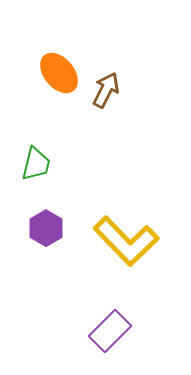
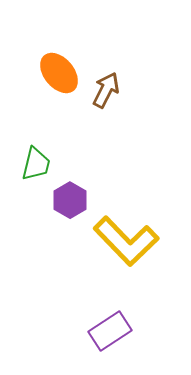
purple hexagon: moved 24 px right, 28 px up
purple rectangle: rotated 12 degrees clockwise
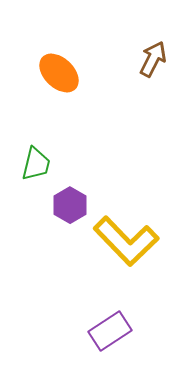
orange ellipse: rotated 6 degrees counterclockwise
brown arrow: moved 47 px right, 31 px up
purple hexagon: moved 5 px down
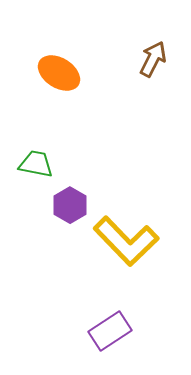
orange ellipse: rotated 12 degrees counterclockwise
green trapezoid: rotated 93 degrees counterclockwise
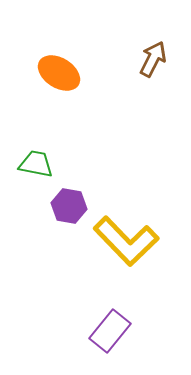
purple hexagon: moved 1 px left, 1 px down; rotated 20 degrees counterclockwise
purple rectangle: rotated 18 degrees counterclockwise
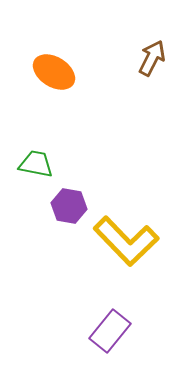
brown arrow: moved 1 px left, 1 px up
orange ellipse: moved 5 px left, 1 px up
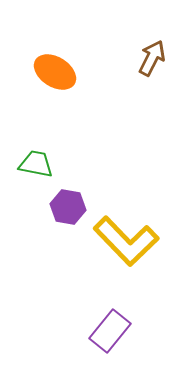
orange ellipse: moved 1 px right
purple hexagon: moved 1 px left, 1 px down
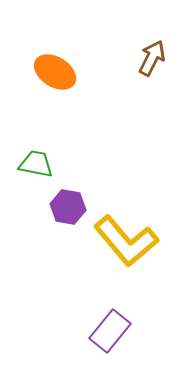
yellow L-shape: rotated 4 degrees clockwise
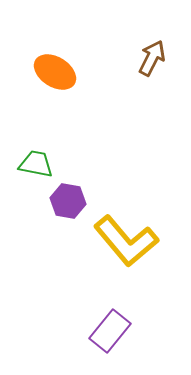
purple hexagon: moved 6 px up
